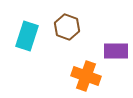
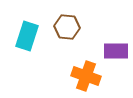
brown hexagon: rotated 15 degrees counterclockwise
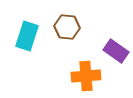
purple rectangle: rotated 35 degrees clockwise
orange cross: rotated 24 degrees counterclockwise
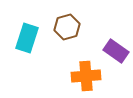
brown hexagon: rotated 20 degrees counterclockwise
cyan rectangle: moved 2 px down
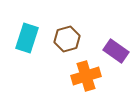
brown hexagon: moved 12 px down
orange cross: rotated 12 degrees counterclockwise
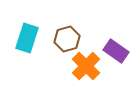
orange cross: moved 10 px up; rotated 28 degrees counterclockwise
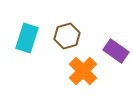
brown hexagon: moved 3 px up
orange cross: moved 3 px left, 5 px down
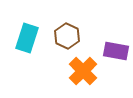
brown hexagon: rotated 20 degrees counterclockwise
purple rectangle: rotated 25 degrees counterclockwise
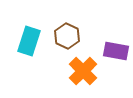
cyan rectangle: moved 2 px right, 3 px down
